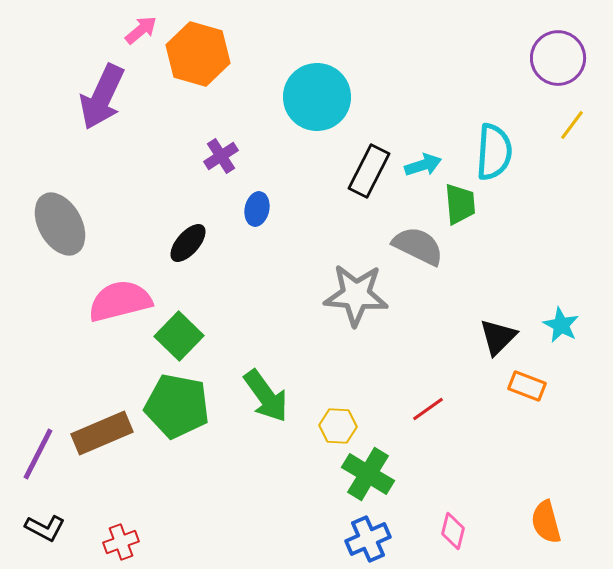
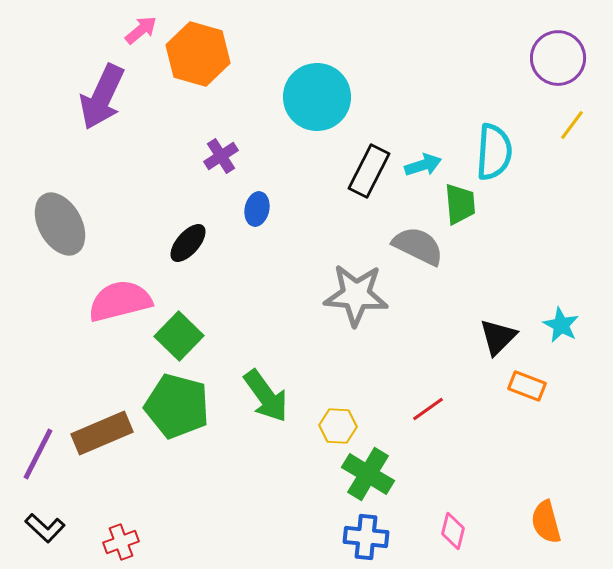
green pentagon: rotated 4 degrees clockwise
black L-shape: rotated 15 degrees clockwise
blue cross: moved 2 px left, 2 px up; rotated 30 degrees clockwise
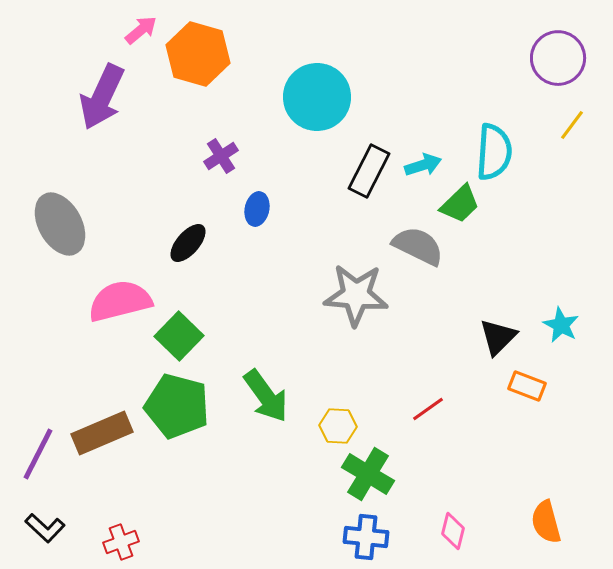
green trapezoid: rotated 51 degrees clockwise
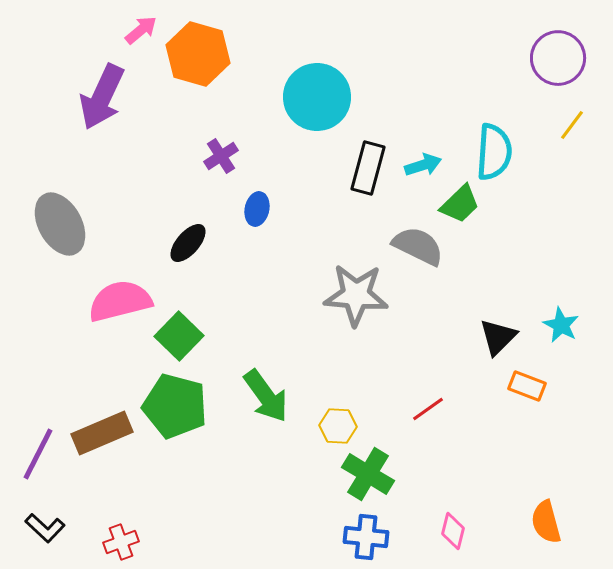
black rectangle: moved 1 px left, 3 px up; rotated 12 degrees counterclockwise
green pentagon: moved 2 px left
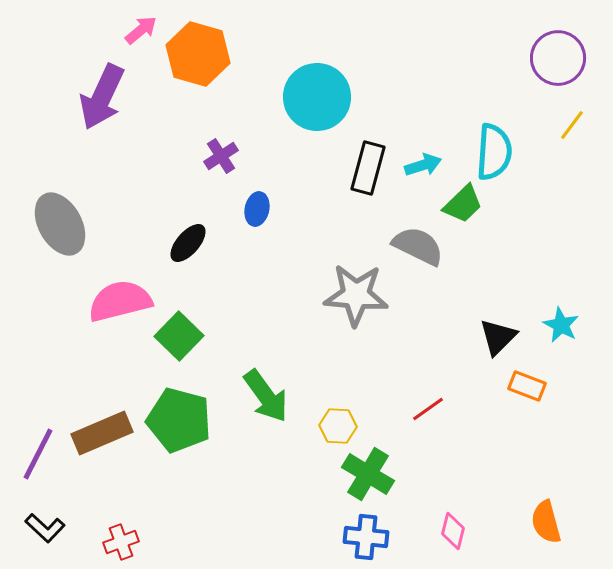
green trapezoid: moved 3 px right
green pentagon: moved 4 px right, 14 px down
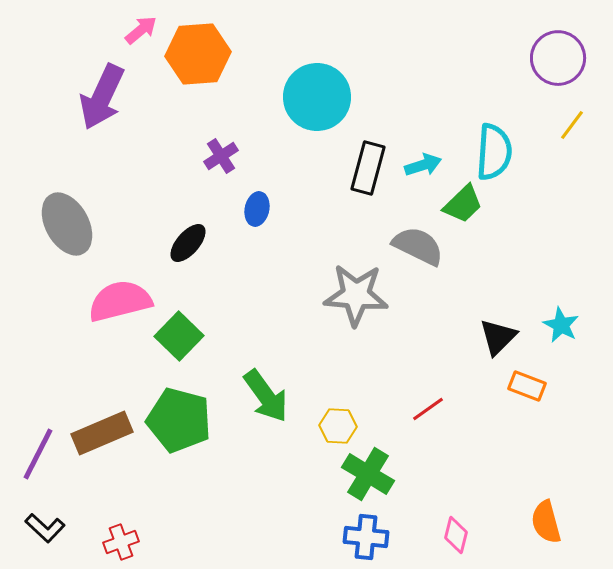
orange hexagon: rotated 20 degrees counterclockwise
gray ellipse: moved 7 px right
pink diamond: moved 3 px right, 4 px down
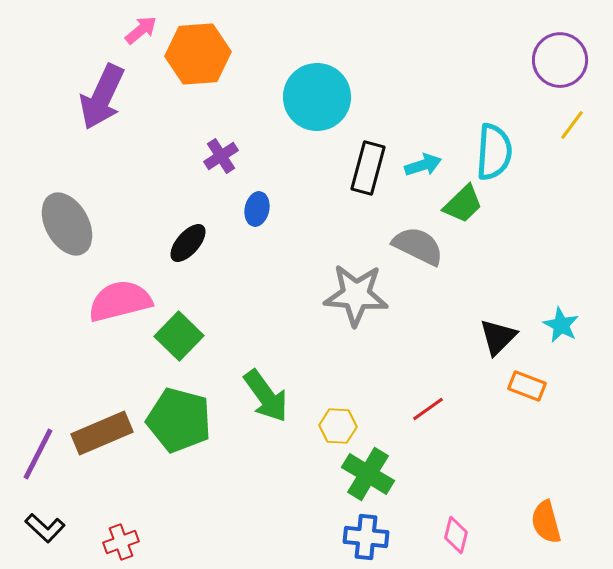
purple circle: moved 2 px right, 2 px down
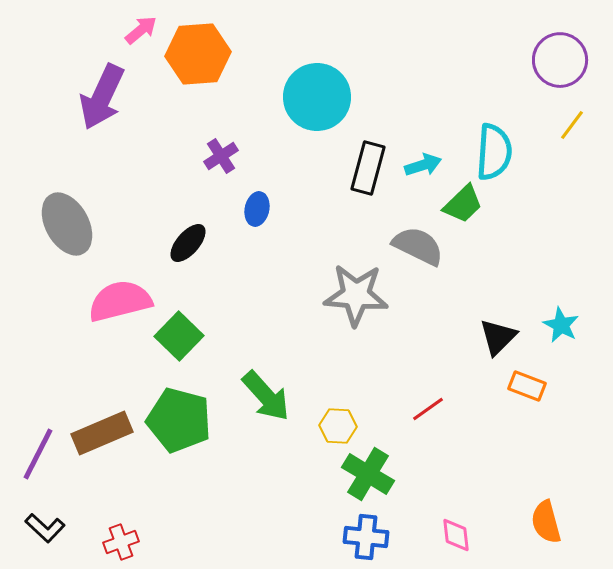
green arrow: rotated 6 degrees counterclockwise
pink diamond: rotated 21 degrees counterclockwise
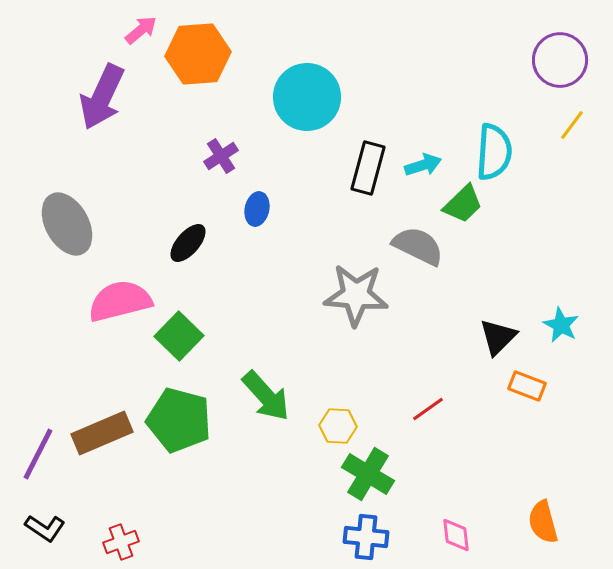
cyan circle: moved 10 px left
orange semicircle: moved 3 px left
black L-shape: rotated 9 degrees counterclockwise
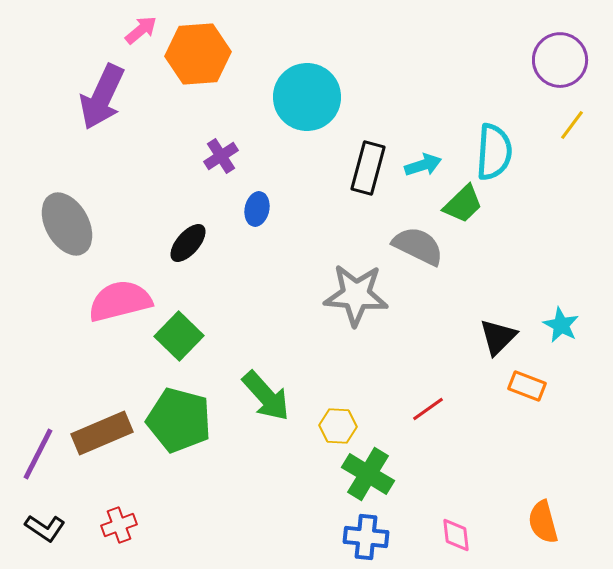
red cross: moved 2 px left, 17 px up
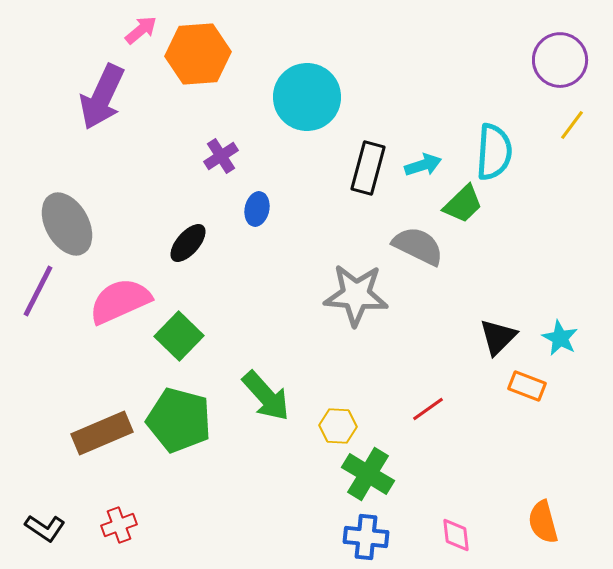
pink semicircle: rotated 10 degrees counterclockwise
cyan star: moved 1 px left, 13 px down
purple line: moved 163 px up
